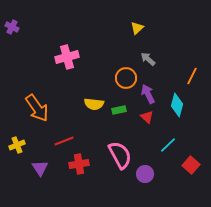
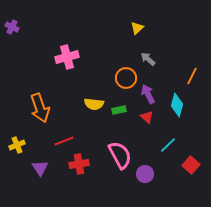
orange arrow: moved 3 px right; rotated 16 degrees clockwise
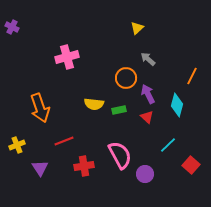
red cross: moved 5 px right, 2 px down
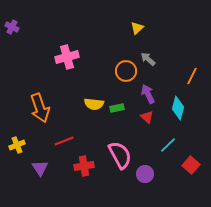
orange circle: moved 7 px up
cyan diamond: moved 1 px right, 3 px down
green rectangle: moved 2 px left, 2 px up
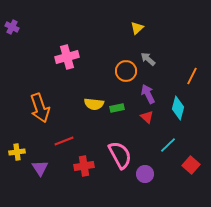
yellow cross: moved 7 px down; rotated 14 degrees clockwise
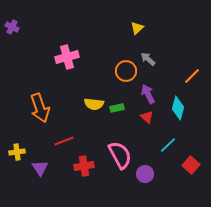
orange line: rotated 18 degrees clockwise
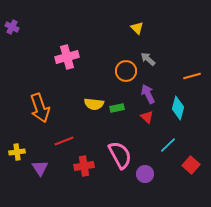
yellow triangle: rotated 32 degrees counterclockwise
orange line: rotated 30 degrees clockwise
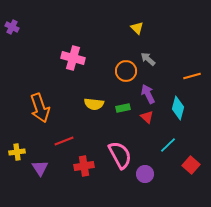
pink cross: moved 6 px right, 1 px down; rotated 30 degrees clockwise
green rectangle: moved 6 px right
